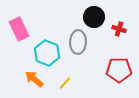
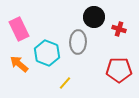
orange arrow: moved 15 px left, 15 px up
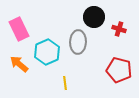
cyan hexagon: moved 1 px up; rotated 15 degrees clockwise
red pentagon: rotated 15 degrees clockwise
yellow line: rotated 48 degrees counterclockwise
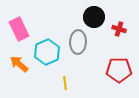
red pentagon: rotated 15 degrees counterclockwise
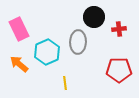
red cross: rotated 24 degrees counterclockwise
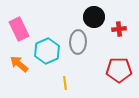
cyan hexagon: moved 1 px up
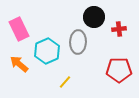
yellow line: moved 1 px up; rotated 48 degrees clockwise
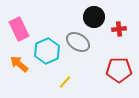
gray ellipse: rotated 60 degrees counterclockwise
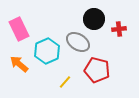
black circle: moved 2 px down
red pentagon: moved 22 px left; rotated 15 degrees clockwise
